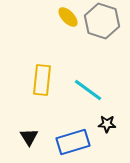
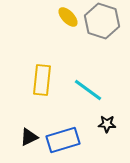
black triangle: rotated 36 degrees clockwise
blue rectangle: moved 10 px left, 2 px up
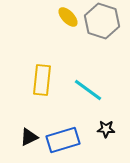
black star: moved 1 px left, 5 px down
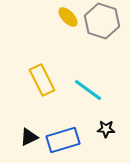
yellow rectangle: rotated 32 degrees counterclockwise
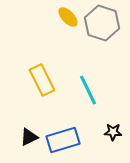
gray hexagon: moved 2 px down
cyan line: rotated 28 degrees clockwise
black star: moved 7 px right, 3 px down
